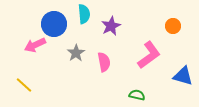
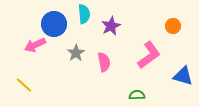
green semicircle: rotated 14 degrees counterclockwise
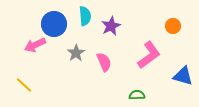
cyan semicircle: moved 1 px right, 2 px down
pink semicircle: rotated 12 degrees counterclockwise
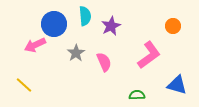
blue triangle: moved 6 px left, 9 px down
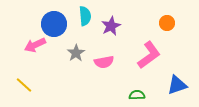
orange circle: moved 6 px left, 3 px up
pink semicircle: rotated 102 degrees clockwise
blue triangle: rotated 35 degrees counterclockwise
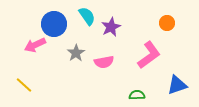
cyan semicircle: moved 2 px right; rotated 30 degrees counterclockwise
purple star: moved 1 px down
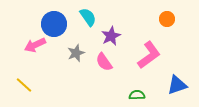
cyan semicircle: moved 1 px right, 1 px down
orange circle: moved 4 px up
purple star: moved 9 px down
gray star: rotated 12 degrees clockwise
pink semicircle: rotated 66 degrees clockwise
